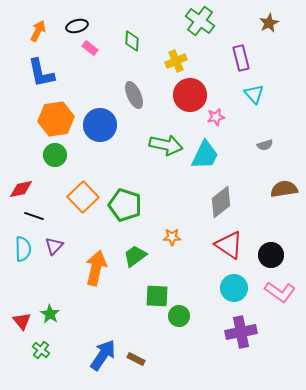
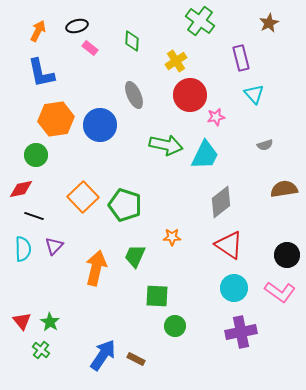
yellow cross at (176, 61): rotated 10 degrees counterclockwise
green circle at (55, 155): moved 19 px left
black circle at (271, 255): moved 16 px right
green trapezoid at (135, 256): rotated 30 degrees counterclockwise
green star at (50, 314): moved 8 px down
green circle at (179, 316): moved 4 px left, 10 px down
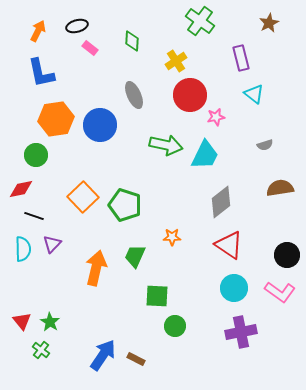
cyan triangle at (254, 94): rotated 10 degrees counterclockwise
brown semicircle at (284, 189): moved 4 px left, 1 px up
purple triangle at (54, 246): moved 2 px left, 2 px up
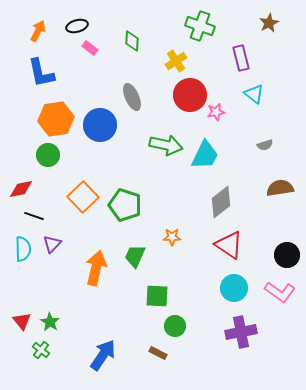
green cross at (200, 21): moved 5 px down; rotated 16 degrees counterclockwise
gray ellipse at (134, 95): moved 2 px left, 2 px down
pink star at (216, 117): moved 5 px up
green circle at (36, 155): moved 12 px right
brown rectangle at (136, 359): moved 22 px right, 6 px up
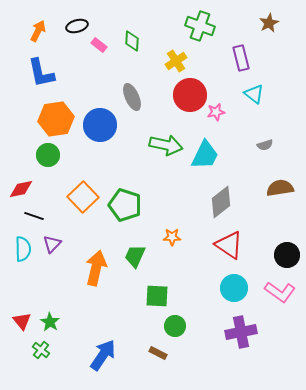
pink rectangle at (90, 48): moved 9 px right, 3 px up
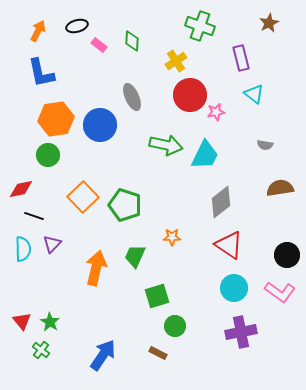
gray semicircle at (265, 145): rotated 28 degrees clockwise
green square at (157, 296): rotated 20 degrees counterclockwise
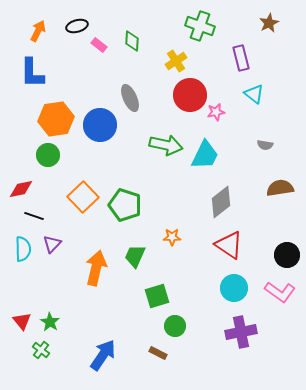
blue L-shape at (41, 73): moved 9 px left; rotated 12 degrees clockwise
gray ellipse at (132, 97): moved 2 px left, 1 px down
